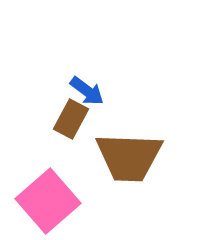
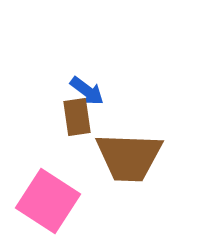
brown rectangle: moved 6 px right, 2 px up; rotated 36 degrees counterclockwise
pink square: rotated 16 degrees counterclockwise
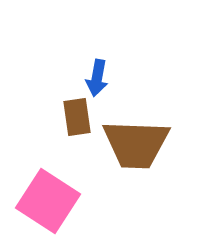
blue arrow: moved 10 px right, 13 px up; rotated 63 degrees clockwise
brown trapezoid: moved 7 px right, 13 px up
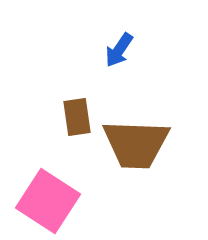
blue arrow: moved 22 px right, 28 px up; rotated 24 degrees clockwise
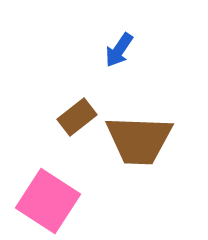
brown rectangle: rotated 60 degrees clockwise
brown trapezoid: moved 3 px right, 4 px up
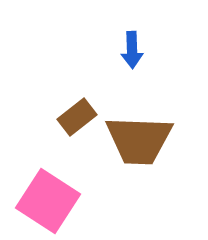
blue arrow: moved 13 px right; rotated 36 degrees counterclockwise
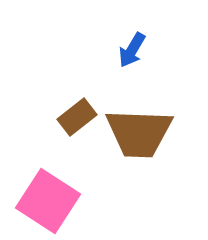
blue arrow: rotated 33 degrees clockwise
brown trapezoid: moved 7 px up
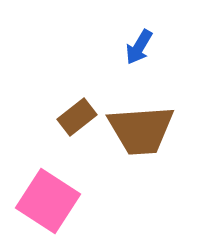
blue arrow: moved 7 px right, 3 px up
brown trapezoid: moved 2 px right, 3 px up; rotated 6 degrees counterclockwise
